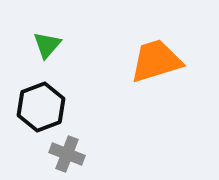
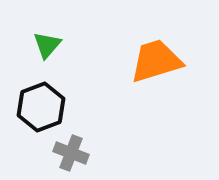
gray cross: moved 4 px right, 1 px up
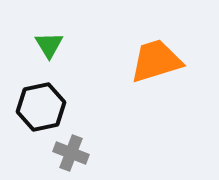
green triangle: moved 2 px right; rotated 12 degrees counterclockwise
black hexagon: rotated 9 degrees clockwise
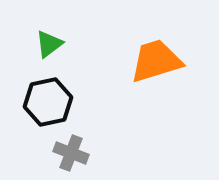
green triangle: moved 1 px up; rotated 24 degrees clockwise
black hexagon: moved 7 px right, 5 px up
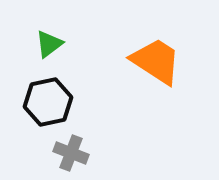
orange trapezoid: rotated 50 degrees clockwise
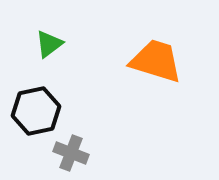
orange trapezoid: rotated 16 degrees counterclockwise
black hexagon: moved 12 px left, 9 px down
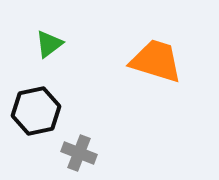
gray cross: moved 8 px right
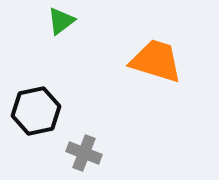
green triangle: moved 12 px right, 23 px up
gray cross: moved 5 px right
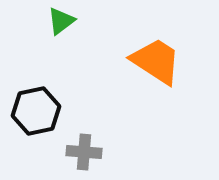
orange trapezoid: rotated 16 degrees clockwise
gray cross: moved 1 px up; rotated 16 degrees counterclockwise
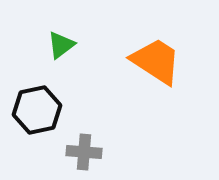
green triangle: moved 24 px down
black hexagon: moved 1 px right, 1 px up
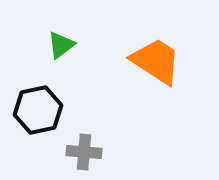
black hexagon: moved 1 px right
